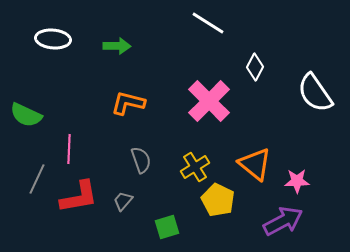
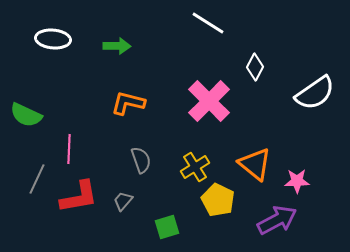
white semicircle: rotated 90 degrees counterclockwise
purple arrow: moved 6 px left, 1 px up
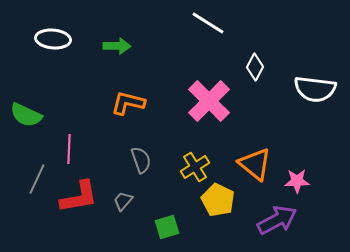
white semicircle: moved 4 px up; rotated 42 degrees clockwise
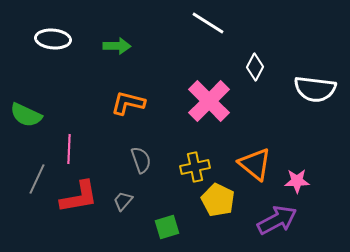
yellow cross: rotated 20 degrees clockwise
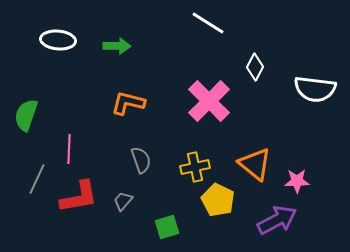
white ellipse: moved 5 px right, 1 px down
green semicircle: rotated 84 degrees clockwise
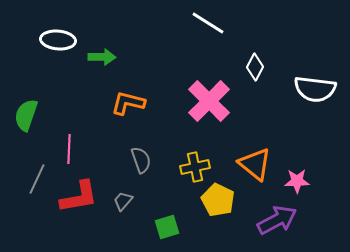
green arrow: moved 15 px left, 11 px down
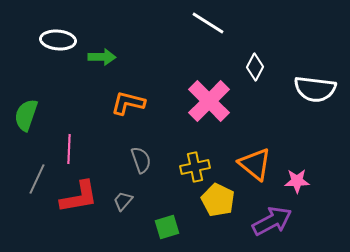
purple arrow: moved 5 px left, 1 px down
